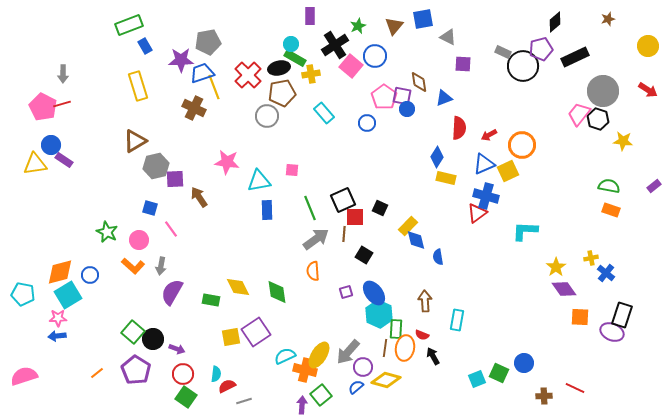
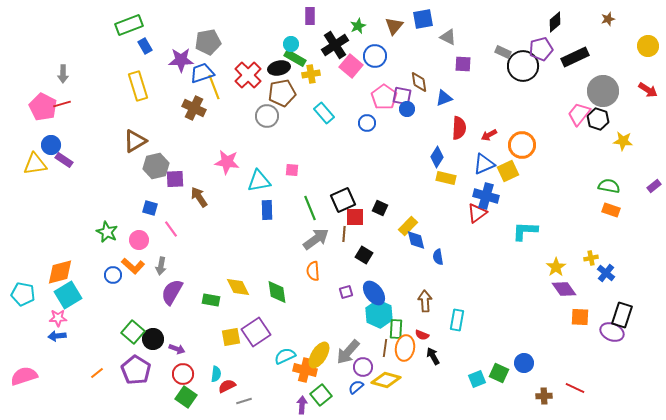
blue circle at (90, 275): moved 23 px right
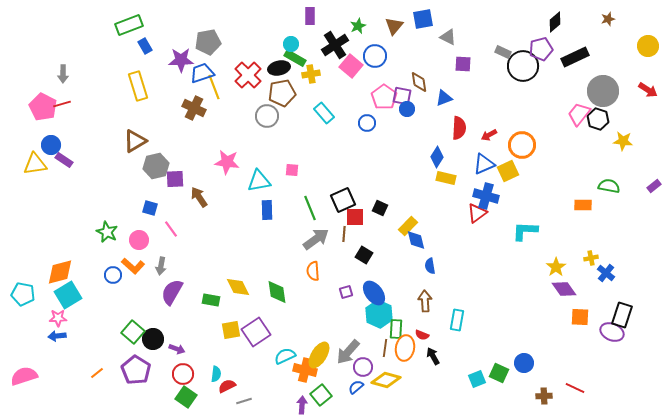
orange rectangle at (611, 210): moved 28 px left, 5 px up; rotated 18 degrees counterclockwise
blue semicircle at (438, 257): moved 8 px left, 9 px down
yellow square at (231, 337): moved 7 px up
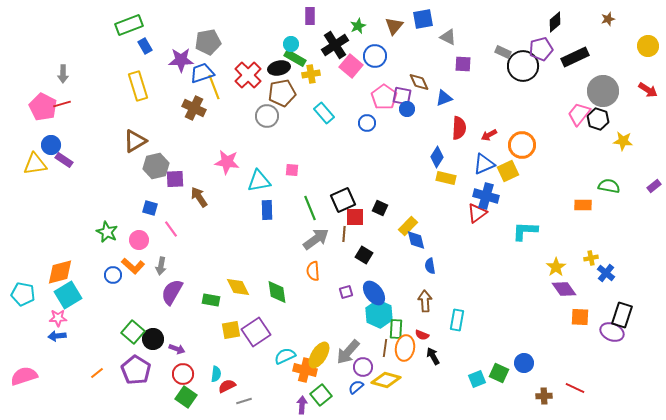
brown diamond at (419, 82): rotated 15 degrees counterclockwise
